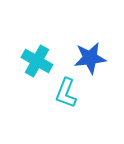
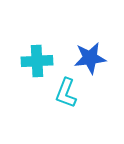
cyan cross: rotated 32 degrees counterclockwise
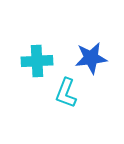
blue star: moved 1 px right
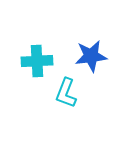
blue star: moved 2 px up
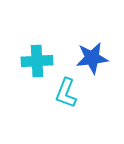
blue star: moved 1 px right, 2 px down
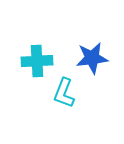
cyan L-shape: moved 2 px left
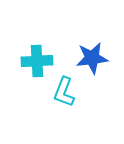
cyan L-shape: moved 1 px up
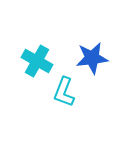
cyan cross: rotated 32 degrees clockwise
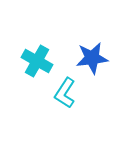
cyan L-shape: moved 1 px right, 1 px down; rotated 12 degrees clockwise
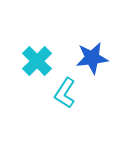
cyan cross: rotated 16 degrees clockwise
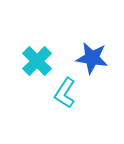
blue star: rotated 16 degrees clockwise
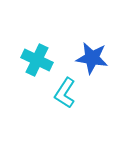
cyan cross: moved 1 px up; rotated 20 degrees counterclockwise
